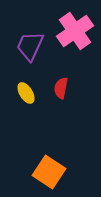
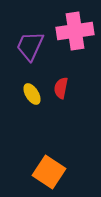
pink cross: rotated 27 degrees clockwise
yellow ellipse: moved 6 px right, 1 px down
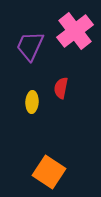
pink cross: rotated 30 degrees counterclockwise
yellow ellipse: moved 8 px down; rotated 35 degrees clockwise
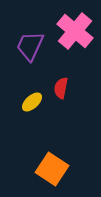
pink cross: rotated 12 degrees counterclockwise
yellow ellipse: rotated 45 degrees clockwise
orange square: moved 3 px right, 3 px up
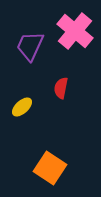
yellow ellipse: moved 10 px left, 5 px down
orange square: moved 2 px left, 1 px up
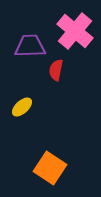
purple trapezoid: rotated 64 degrees clockwise
red semicircle: moved 5 px left, 18 px up
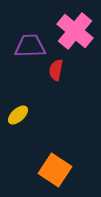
yellow ellipse: moved 4 px left, 8 px down
orange square: moved 5 px right, 2 px down
